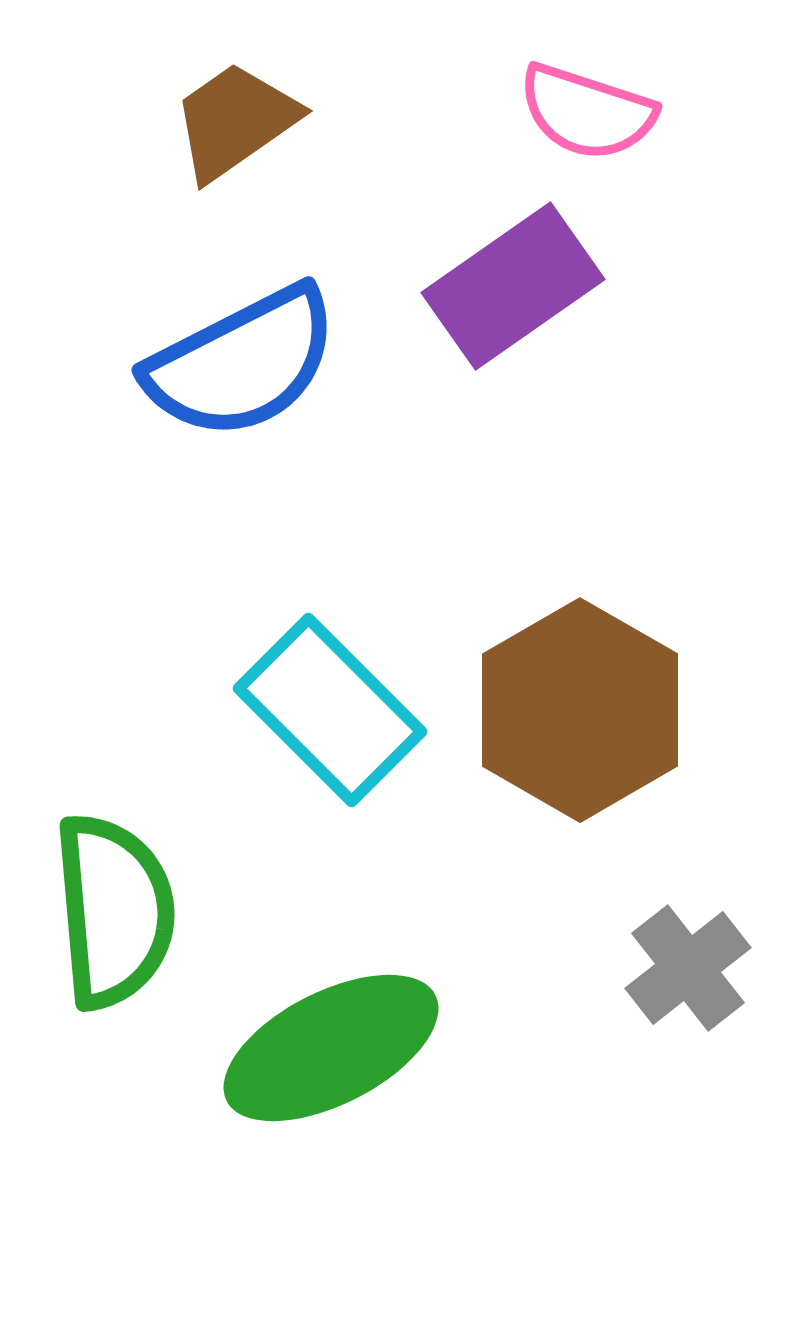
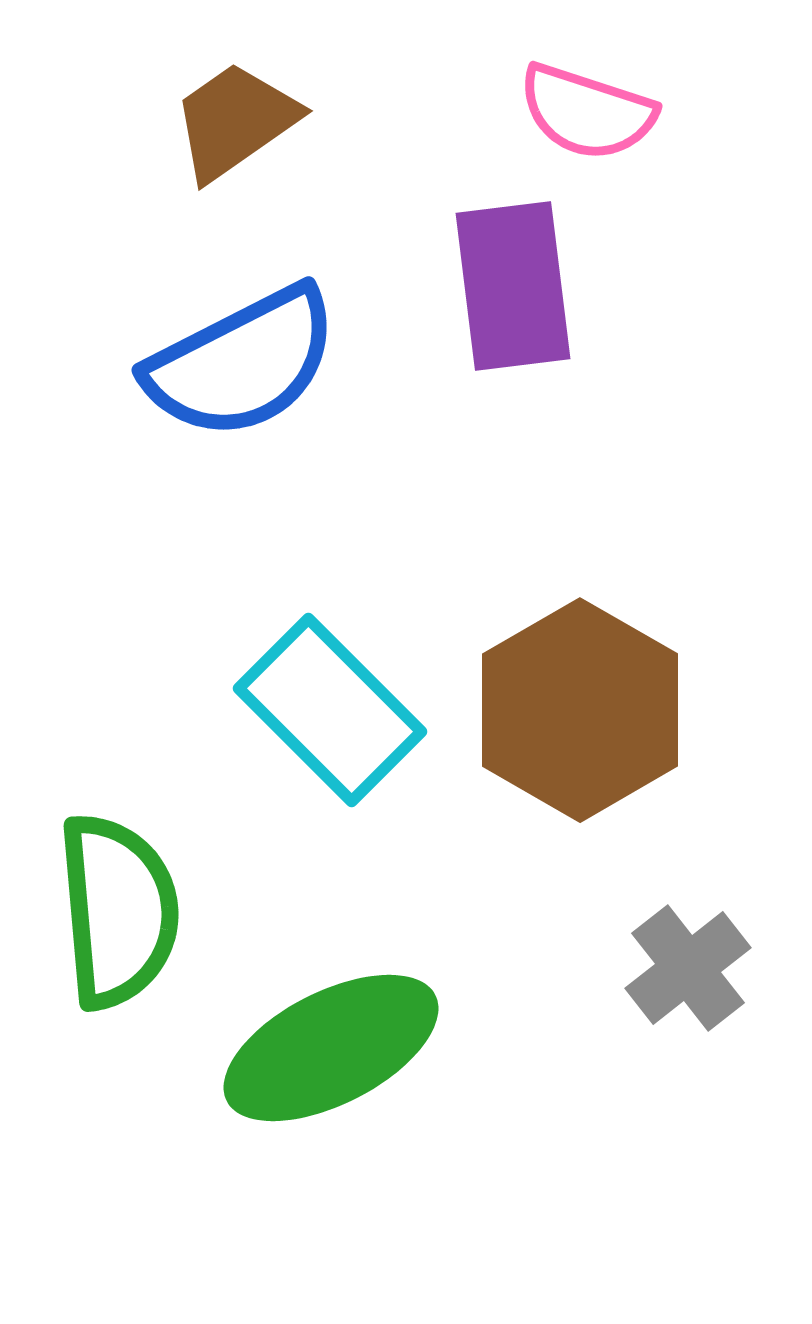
purple rectangle: rotated 62 degrees counterclockwise
green semicircle: moved 4 px right
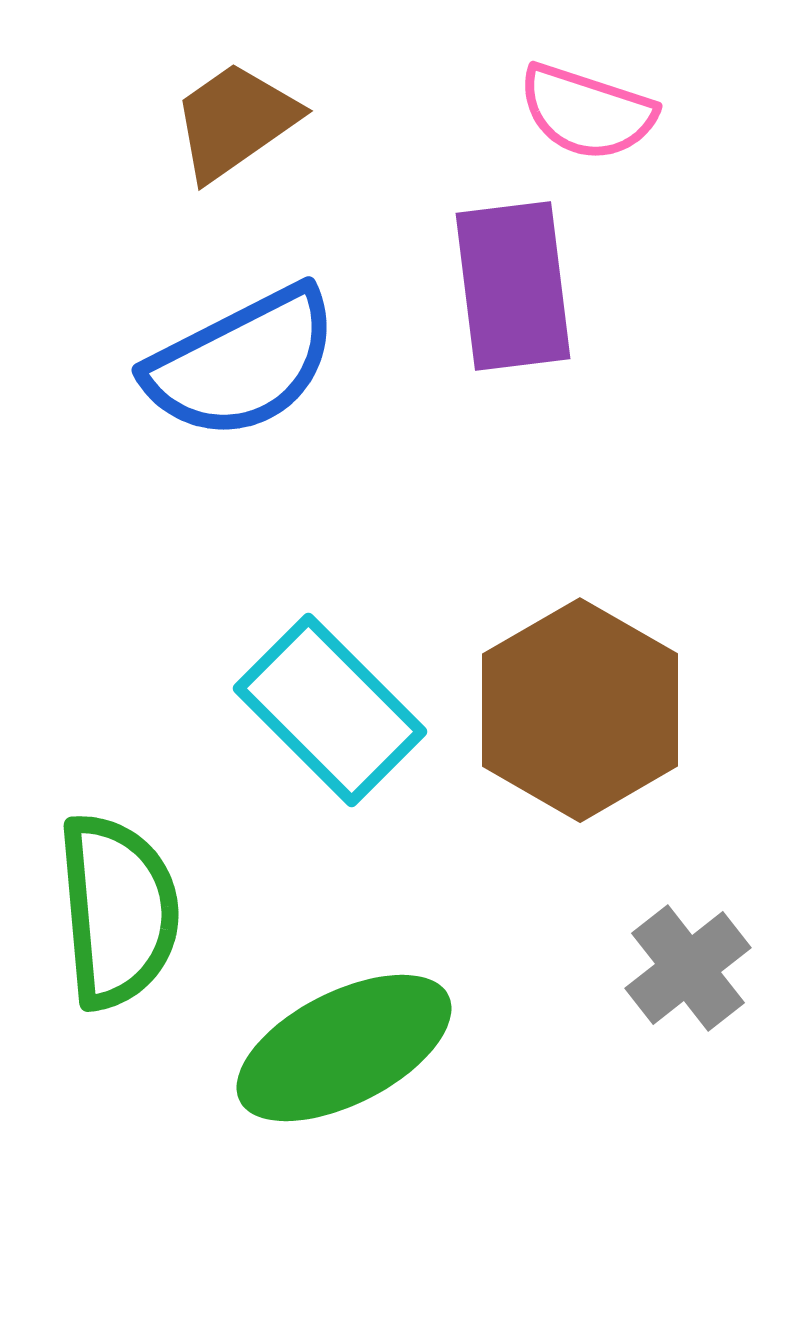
green ellipse: moved 13 px right
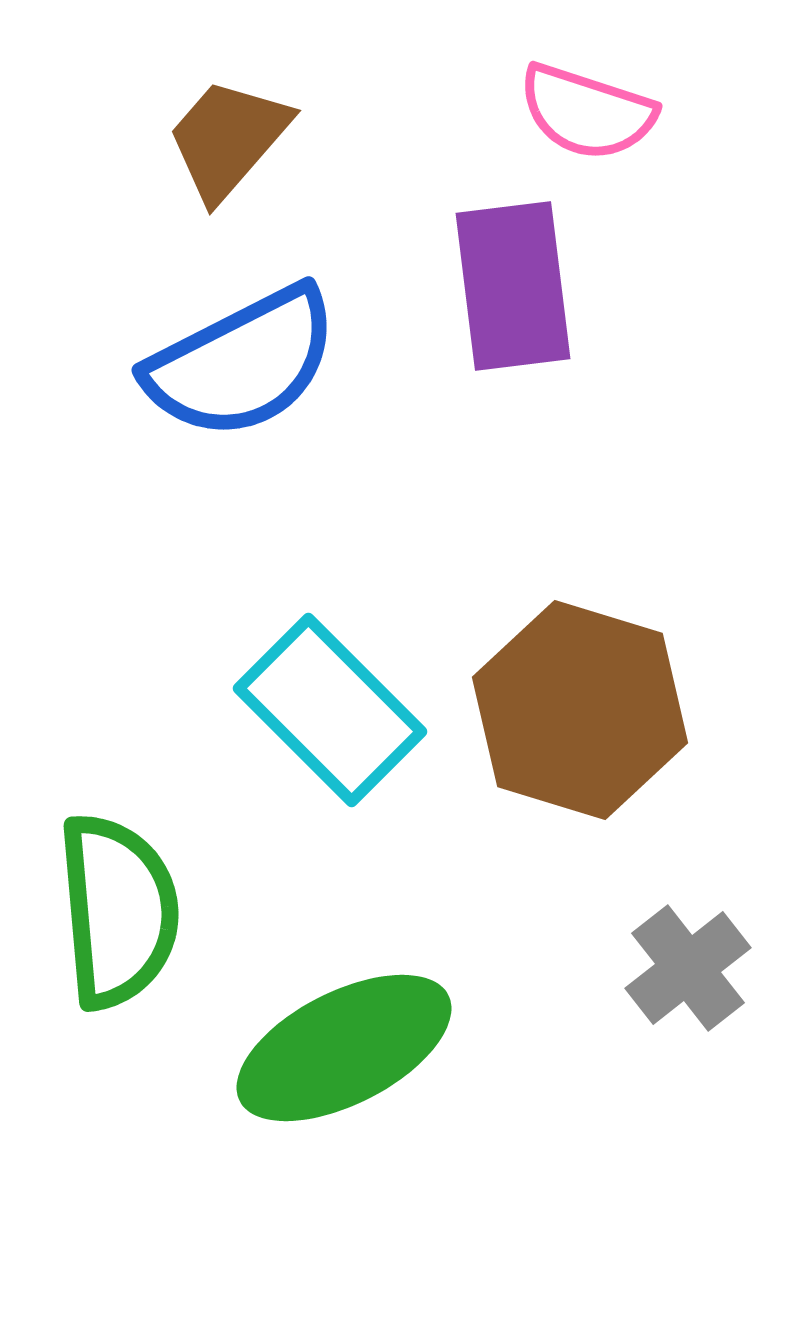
brown trapezoid: moved 7 px left, 18 px down; rotated 14 degrees counterclockwise
brown hexagon: rotated 13 degrees counterclockwise
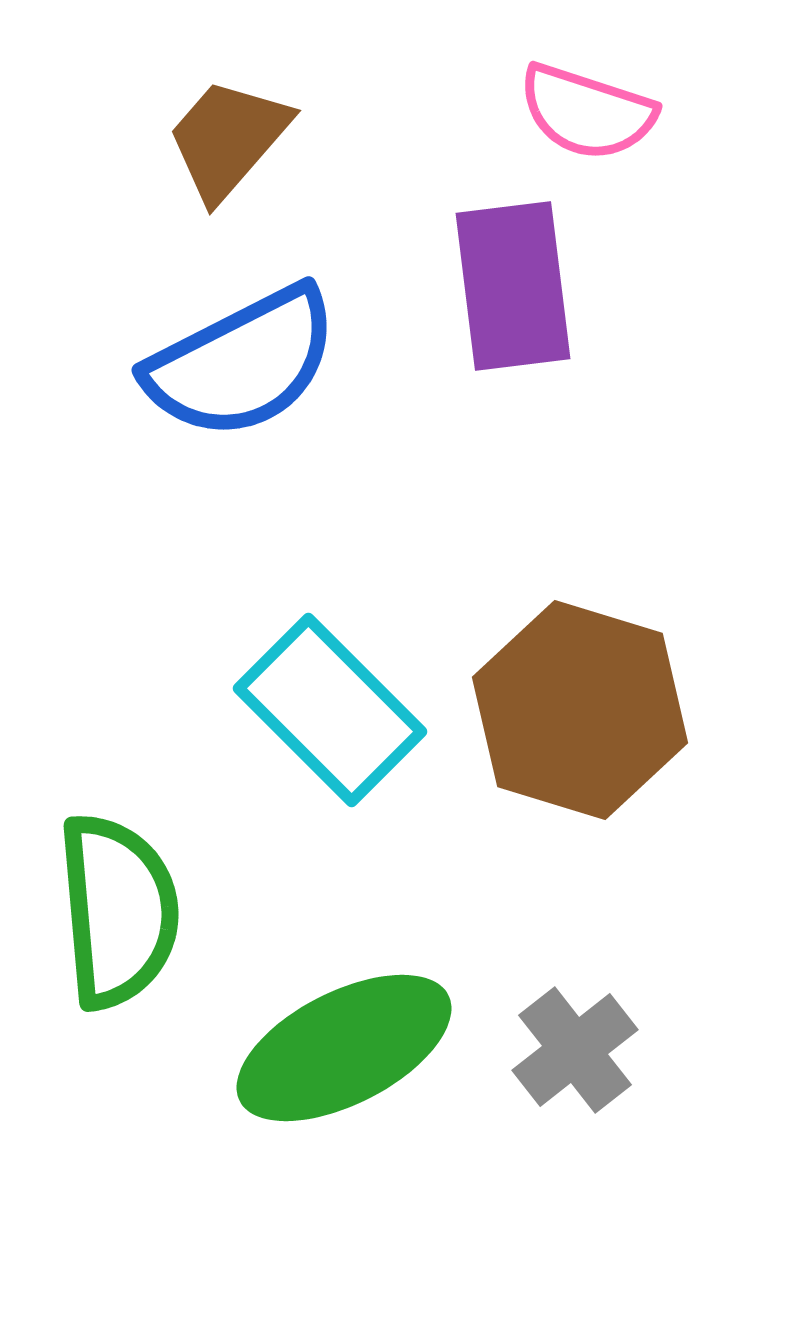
gray cross: moved 113 px left, 82 px down
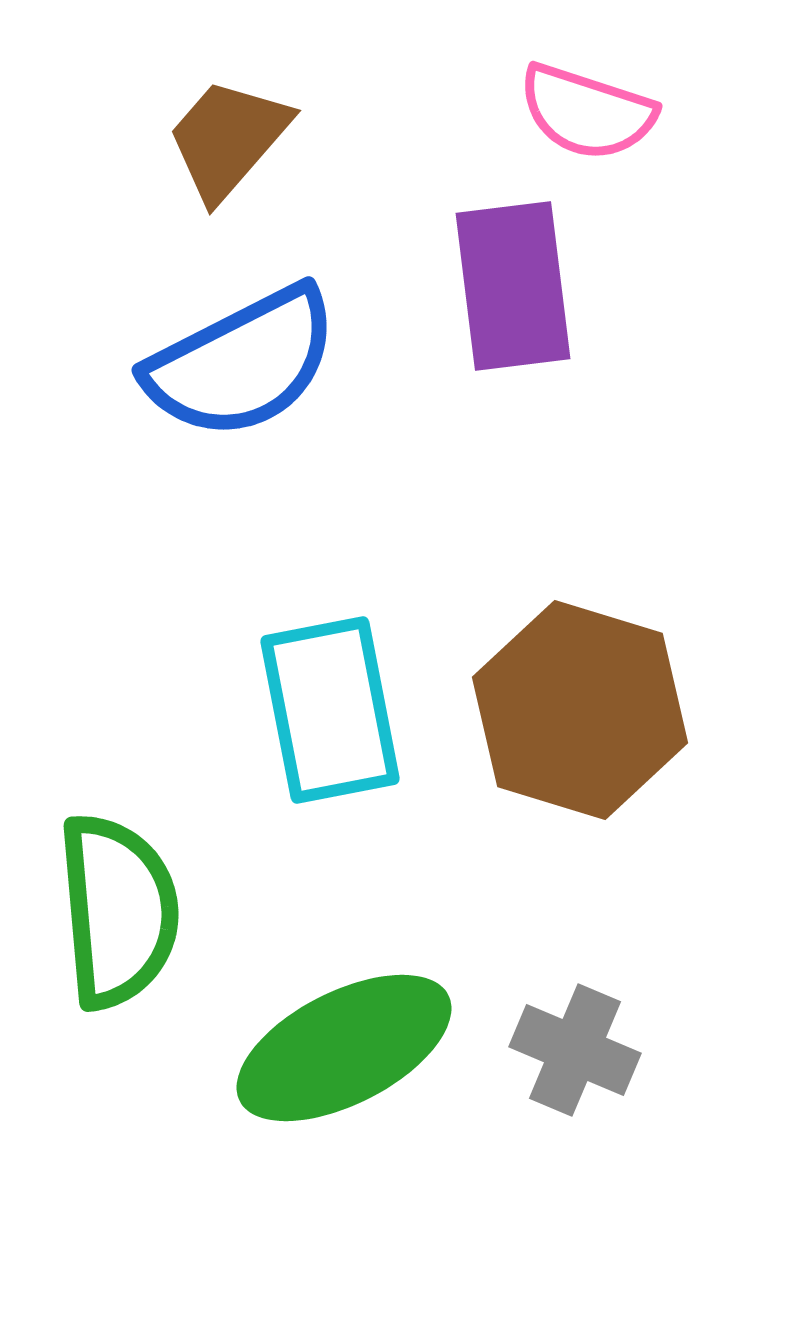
cyan rectangle: rotated 34 degrees clockwise
gray cross: rotated 29 degrees counterclockwise
